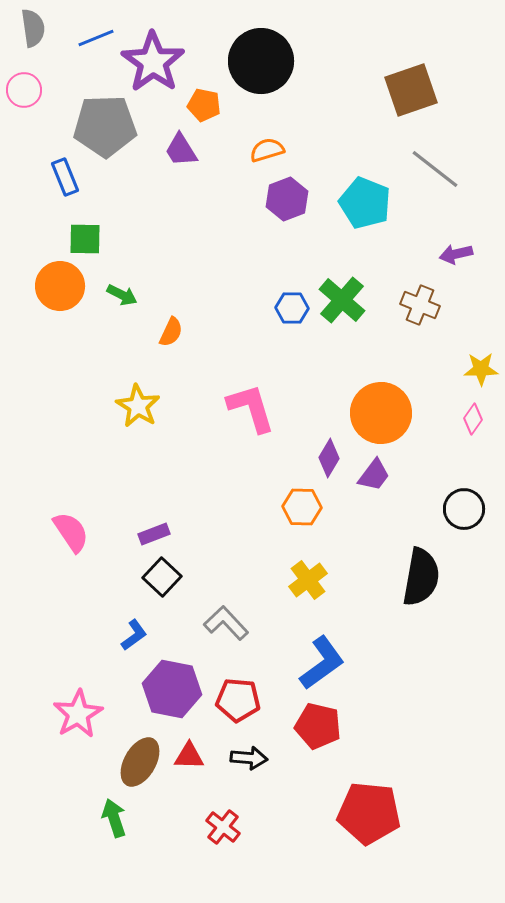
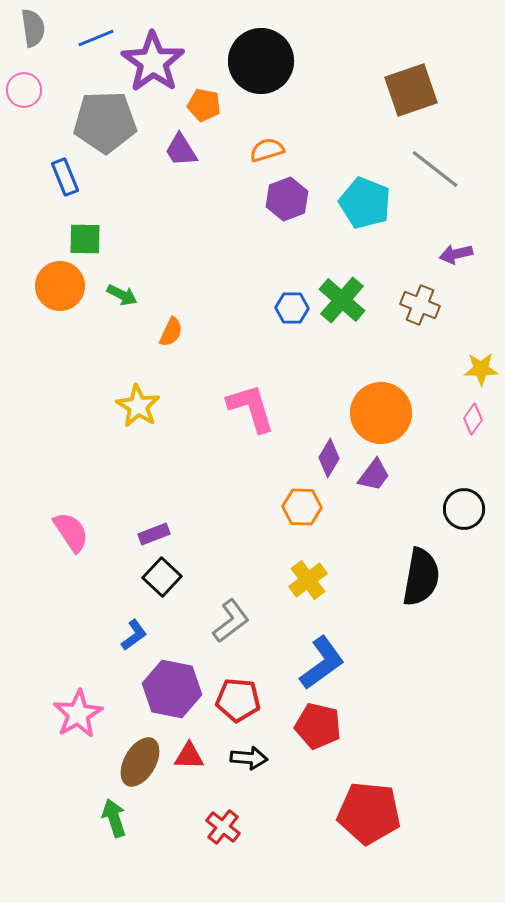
gray pentagon at (105, 126): moved 4 px up
gray L-shape at (226, 623): moved 5 px right, 2 px up; rotated 96 degrees clockwise
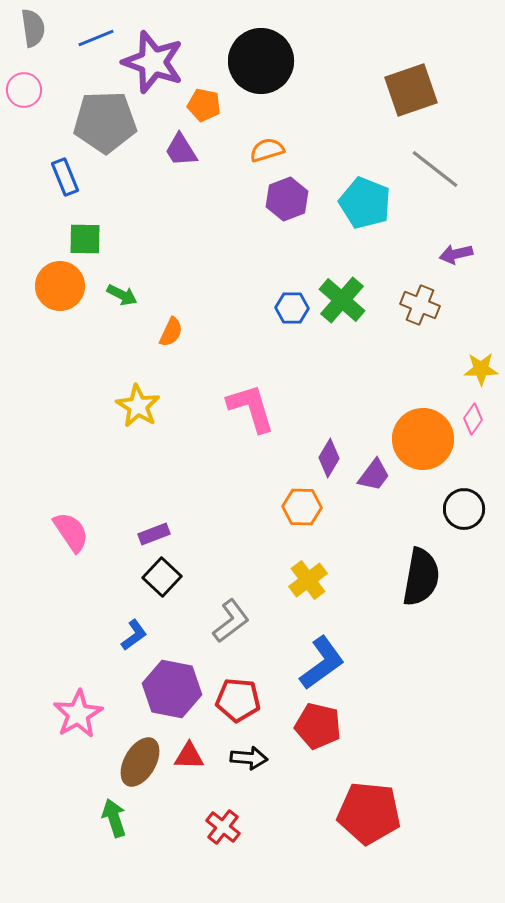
purple star at (153, 62): rotated 16 degrees counterclockwise
orange circle at (381, 413): moved 42 px right, 26 px down
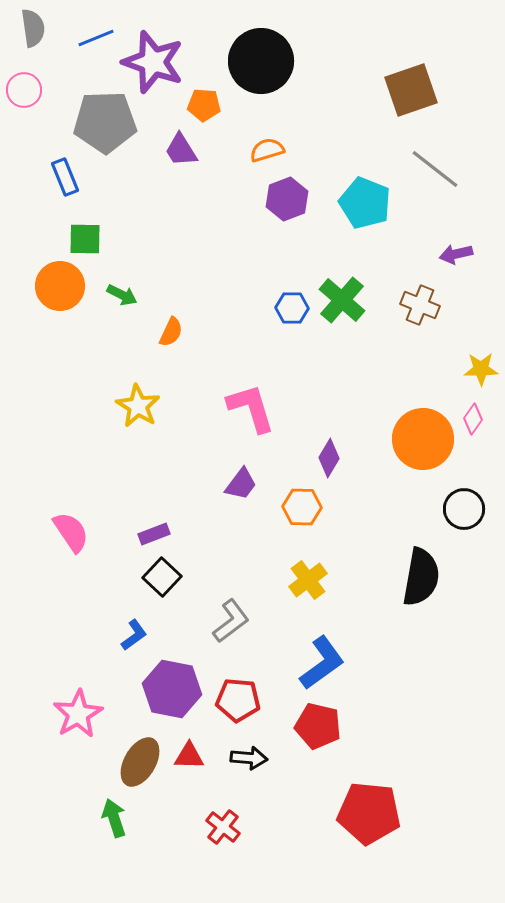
orange pentagon at (204, 105): rotated 8 degrees counterclockwise
purple trapezoid at (374, 475): moved 133 px left, 9 px down
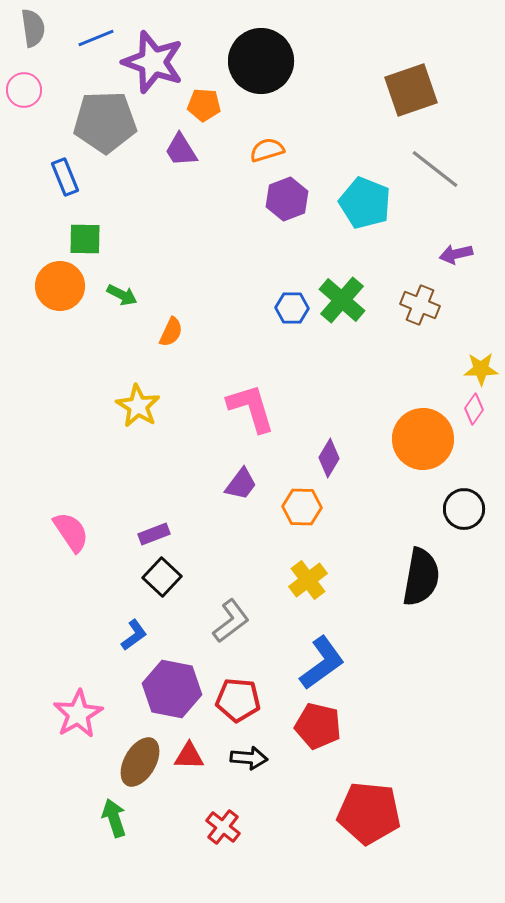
pink diamond at (473, 419): moved 1 px right, 10 px up
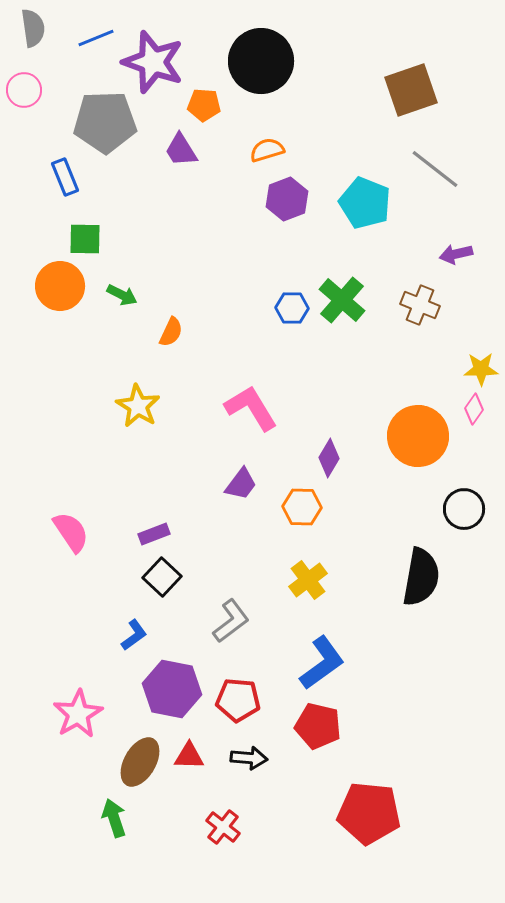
pink L-shape at (251, 408): rotated 14 degrees counterclockwise
orange circle at (423, 439): moved 5 px left, 3 px up
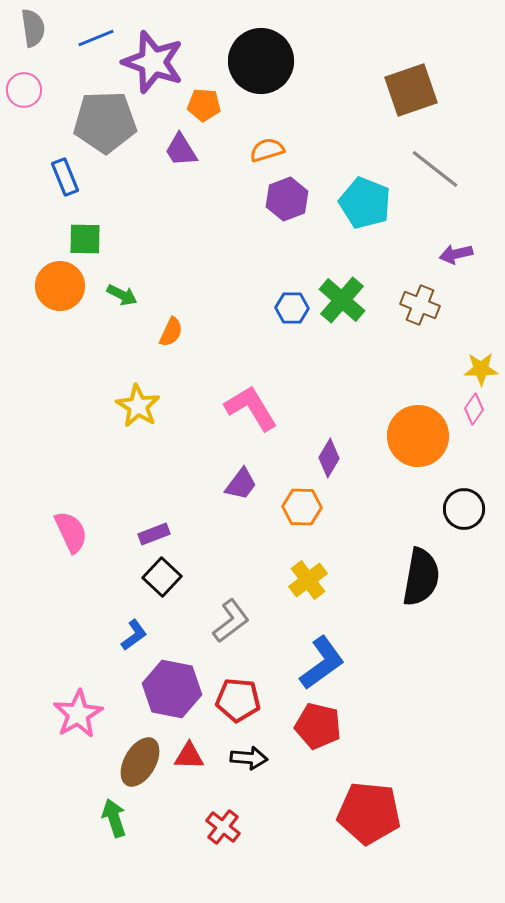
pink semicircle at (71, 532): rotated 9 degrees clockwise
